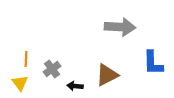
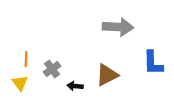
gray arrow: moved 2 px left
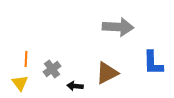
brown triangle: moved 2 px up
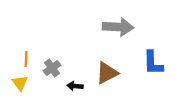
gray cross: moved 1 px up
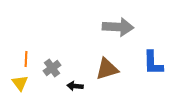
brown triangle: moved 4 px up; rotated 10 degrees clockwise
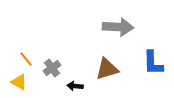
orange line: rotated 42 degrees counterclockwise
yellow triangle: moved 1 px left, 1 px up; rotated 24 degrees counterclockwise
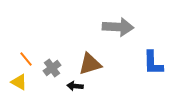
brown triangle: moved 17 px left, 5 px up
